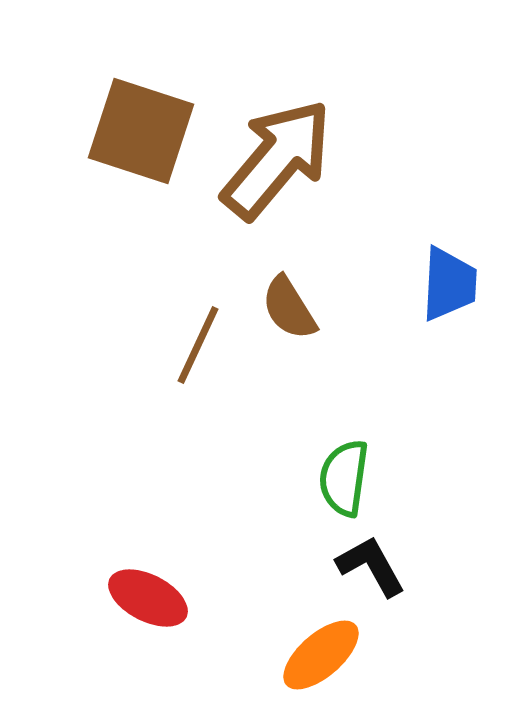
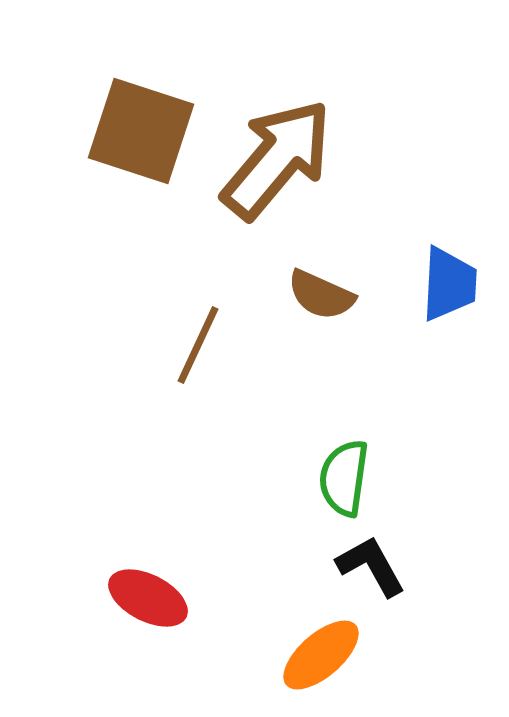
brown semicircle: moved 32 px right, 13 px up; rotated 34 degrees counterclockwise
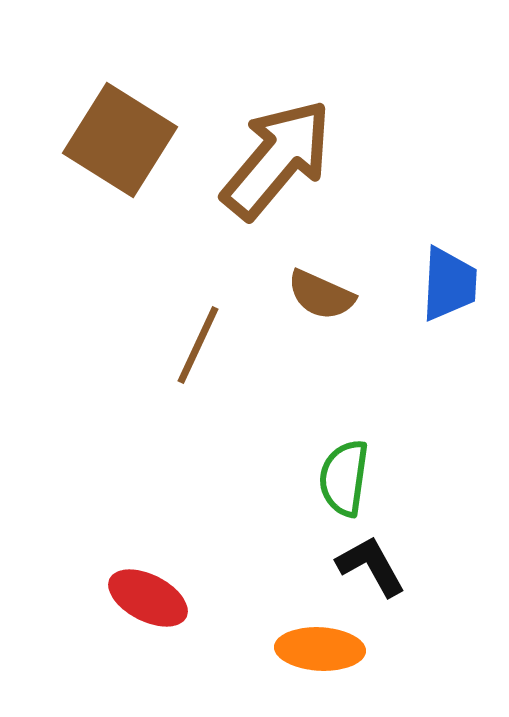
brown square: moved 21 px left, 9 px down; rotated 14 degrees clockwise
orange ellipse: moved 1 px left, 6 px up; rotated 44 degrees clockwise
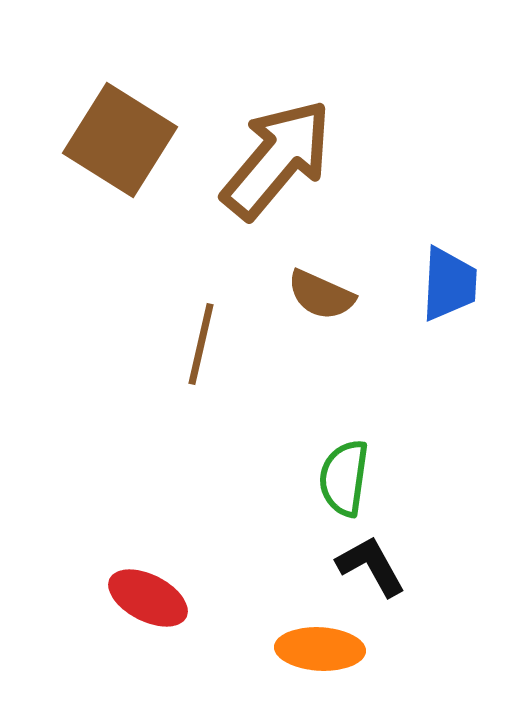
brown line: moved 3 px right, 1 px up; rotated 12 degrees counterclockwise
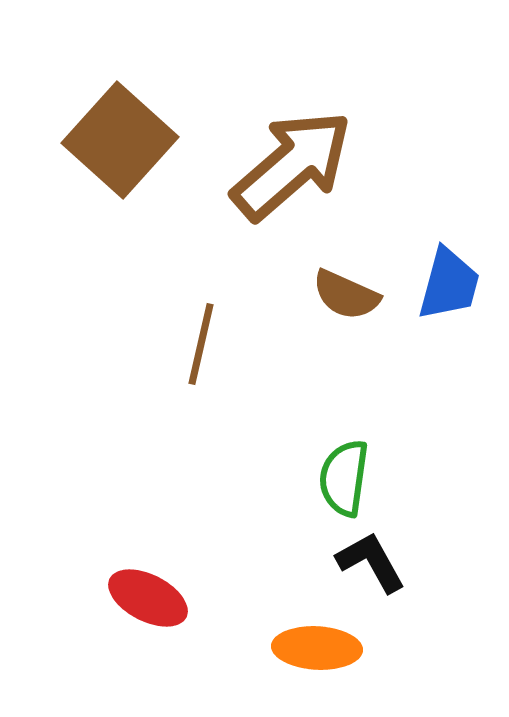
brown square: rotated 10 degrees clockwise
brown arrow: moved 15 px right, 6 px down; rotated 9 degrees clockwise
blue trapezoid: rotated 12 degrees clockwise
brown semicircle: moved 25 px right
black L-shape: moved 4 px up
orange ellipse: moved 3 px left, 1 px up
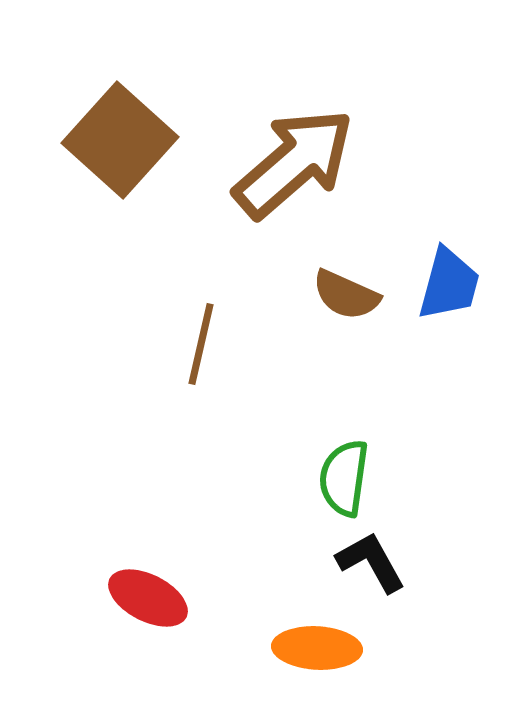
brown arrow: moved 2 px right, 2 px up
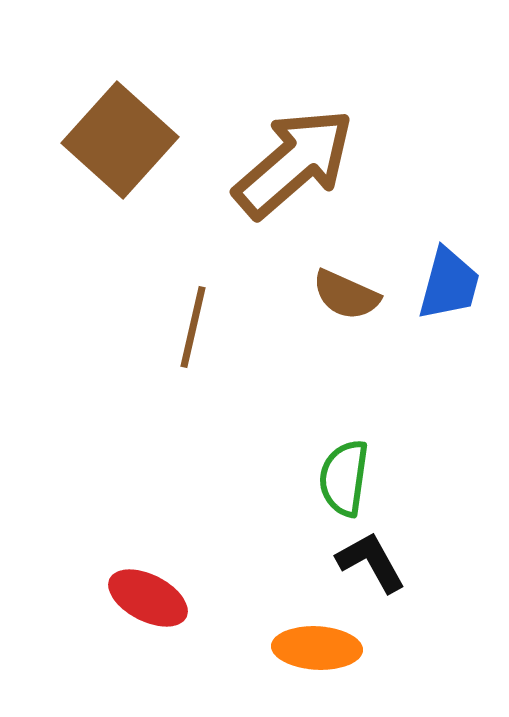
brown line: moved 8 px left, 17 px up
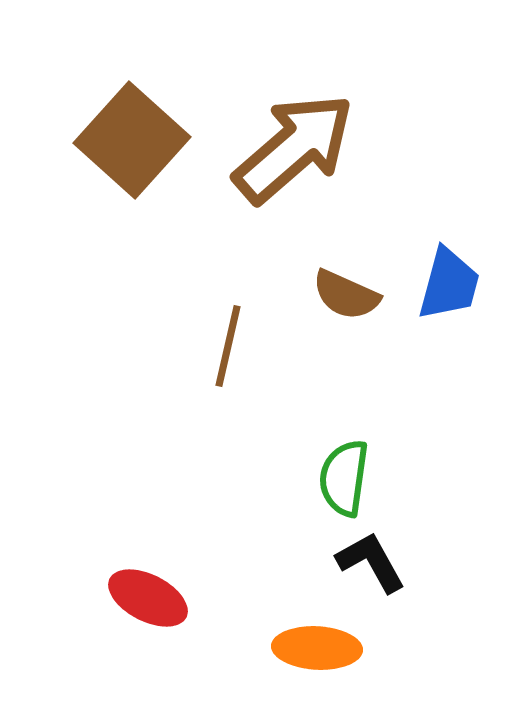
brown square: moved 12 px right
brown arrow: moved 15 px up
brown line: moved 35 px right, 19 px down
